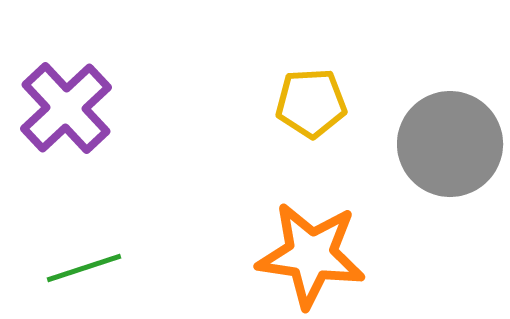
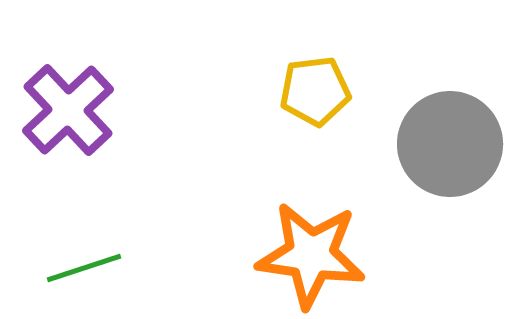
yellow pentagon: moved 4 px right, 12 px up; rotated 4 degrees counterclockwise
purple cross: moved 2 px right, 2 px down
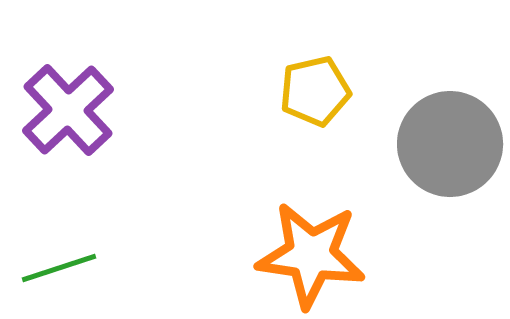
yellow pentagon: rotated 6 degrees counterclockwise
green line: moved 25 px left
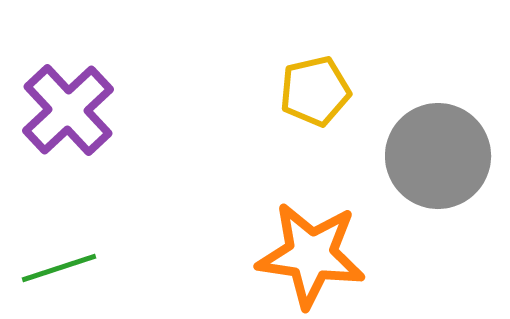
gray circle: moved 12 px left, 12 px down
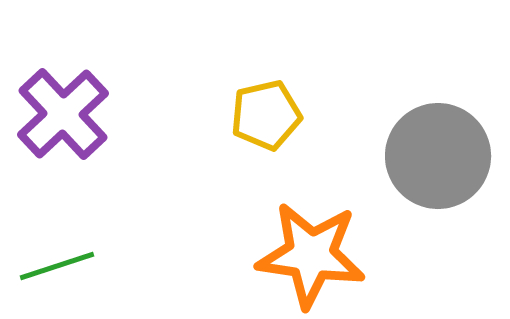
yellow pentagon: moved 49 px left, 24 px down
purple cross: moved 5 px left, 4 px down
green line: moved 2 px left, 2 px up
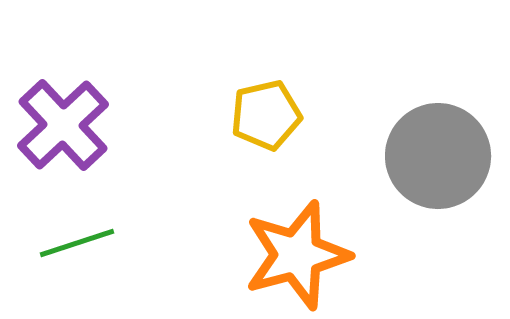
purple cross: moved 11 px down
orange star: moved 14 px left; rotated 23 degrees counterclockwise
green line: moved 20 px right, 23 px up
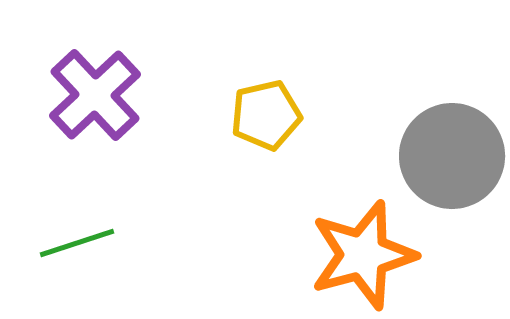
purple cross: moved 32 px right, 30 px up
gray circle: moved 14 px right
orange star: moved 66 px right
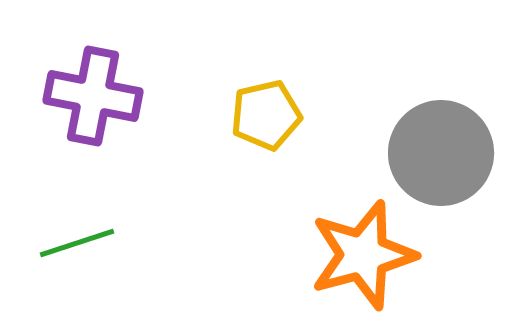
purple cross: moved 2 px left, 1 px down; rotated 36 degrees counterclockwise
gray circle: moved 11 px left, 3 px up
